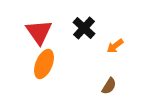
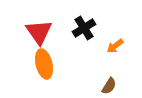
black cross: rotated 15 degrees clockwise
orange ellipse: rotated 36 degrees counterclockwise
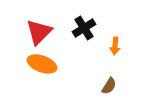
red triangle: rotated 20 degrees clockwise
orange arrow: rotated 48 degrees counterclockwise
orange ellipse: moved 2 px left; rotated 56 degrees counterclockwise
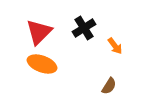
orange arrow: rotated 42 degrees counterclockwise
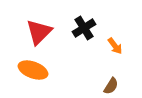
orange ellipse: moved 9 px left, 6 px down
brown semicircle: moved 2 px right
